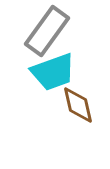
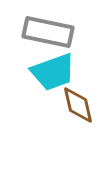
gray rectangle: moved 1 px right, 1 px down; rotated 66 degrees clockwise
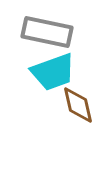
gray rectangle: moved 1 px left
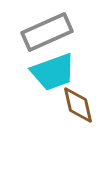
gray rectangle: rotated 36 degrees counterclockwise
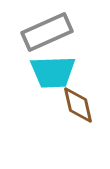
cyan trapezoid: rotated 18 degrees clockwise
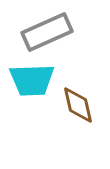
cyan trapezoid: moved 21 px left, 8 px down
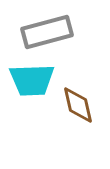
gray rectangle: rotated 9 degrees clockwise
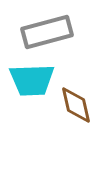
brown diamond: moved 2 px left
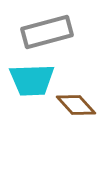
brown diamond: rotated 30 degrees counterclockwise
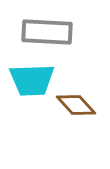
gray rectangle: rotated 18 degrees clockwise
